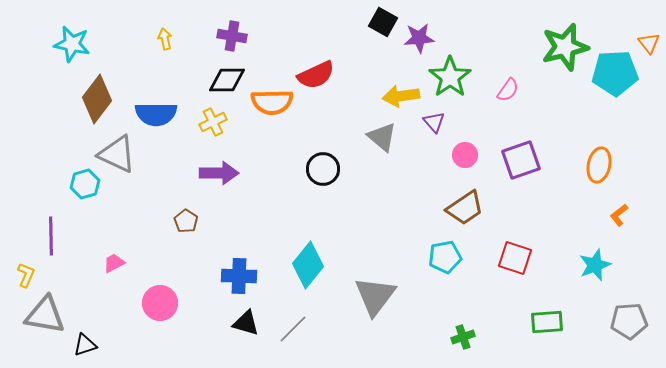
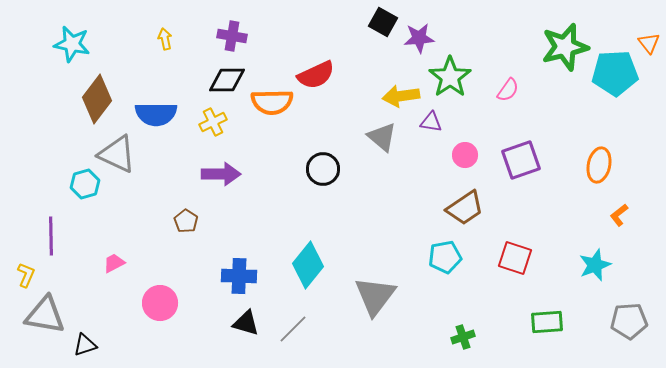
purple triangle at (434, 122): moved 3 px left; rotated 40 degrees counterclockwise
purple arrow at (219, 173): moved 2 px right, 1 px down
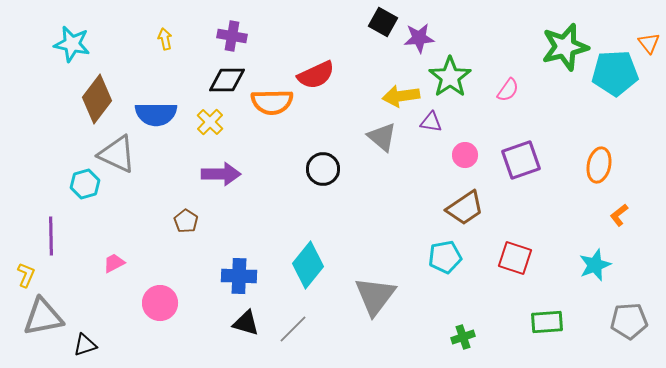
yellow cross at (213, 122): moved 3 px left; rotated 20 degrees counterclockwise
gray triangle at (45, 315): moved 2 px left, 2 px down; rotated 21 degrees counterclockwise
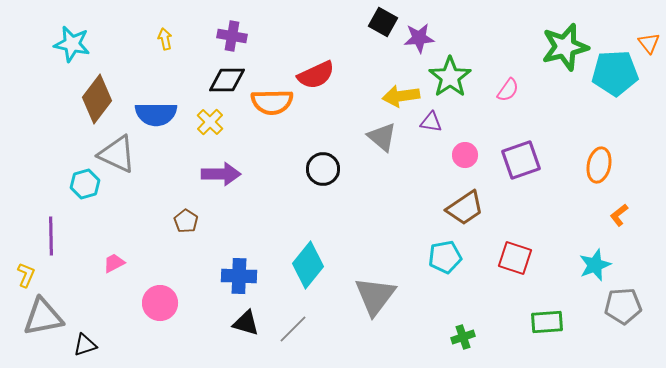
gray pentagon at (629, 321): moved 6 px left, 15 px up
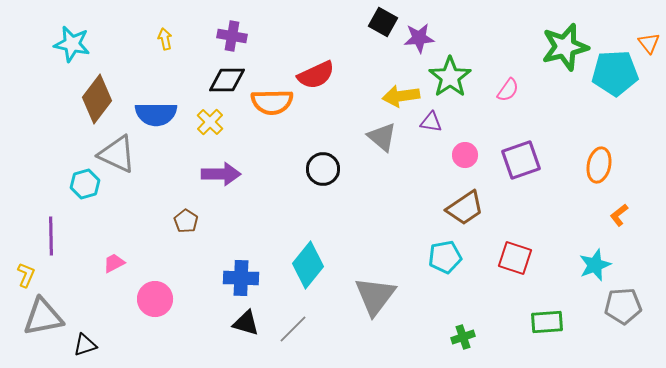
blue cross at (239, 276): moved 2 px right, 2 px down
pink circle at (160, 303): moved 5 px left, 4 px up
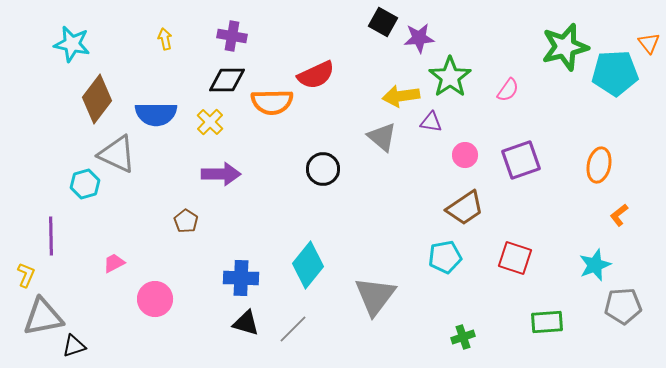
black triangle at (85, 345): moved 11 px left, 1 px down
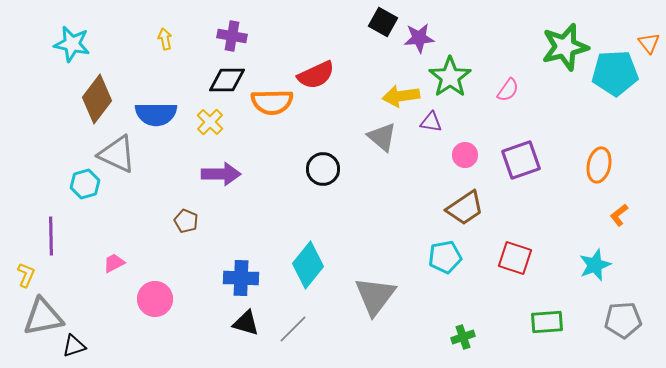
brown pentagon at (186, 221): rotated 10 degrees counterclockwise
gray pentagon at (623, 306): moved 14 px down
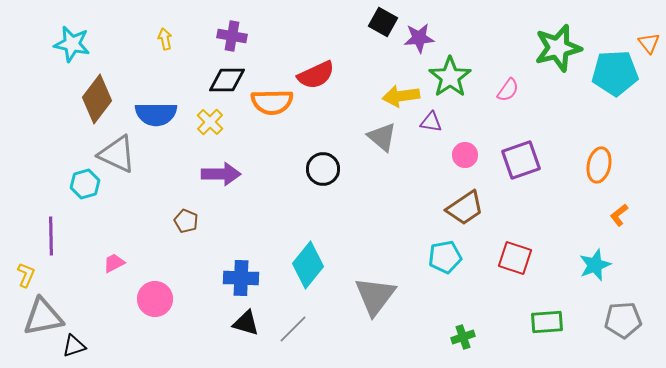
green star at (565, 47): moved 7 px left, 1 px down
